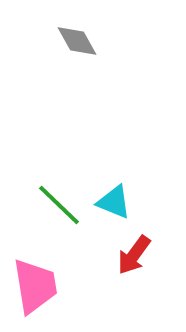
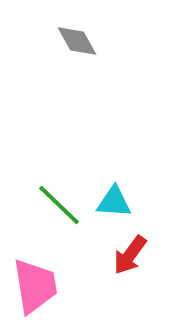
cyan triangle: rotated 18 degrees counterclockwise
red arrow: moved 4 px left
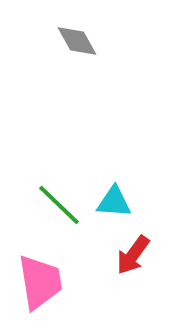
red arrow: moved 3 px right
pink trapezoid: moved 5 px right, 4 px up
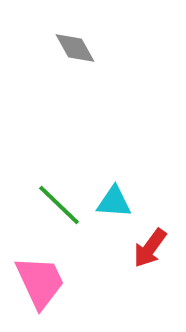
gray diamond: moved 2 px left, 7 px down
red arrow: moved 17 px right, 7 px up
pink trapezoid: rotated 16 degrees counterclockwise
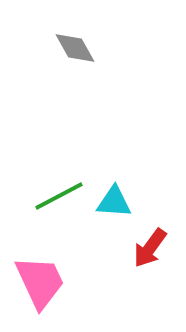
green line: moved 9 px up; rotated 72 degrees counterclockwise
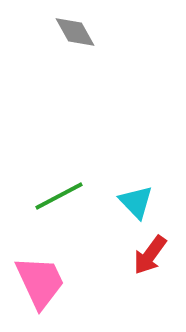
gray diamond: moved 16 px up
cyan triangle: moved 22 px right; rotated 42 degrees clockwise
red arrow: moved 7 px down
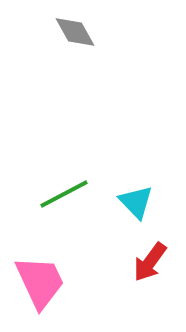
green line: moved 5 px right, 2 px up
red arrow: moved 7 px down
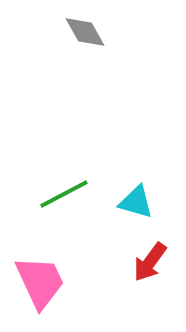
gray diamond: moved 10 px right
cyan triangle: rotated 30 degrees counterclockwise
